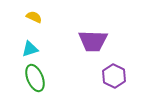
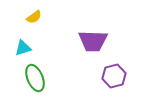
yellow semicircle: rotated 119 degrees clockwise
cyan triangle: moved 7 px left, 1 px up
purple hexagon: rotated 20 degrees clockwise
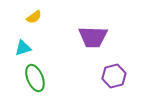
purple trapezoid: moved 4 px up
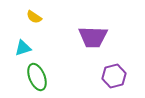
yellow semicircle: rotated 70 degrees clockwise
green ellipse: moved 2 px right, 1 px up
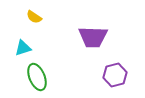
purple hexagon: moved 1 px right, 1 px up
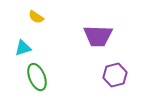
yellow semicircle: moved 2 px right
purple trapezoid: moved 5 px right, 1 px up
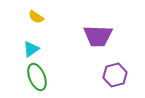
cyan triangle: moved 8 px right, 1 px down; rotated 18 degrees counterclockwise
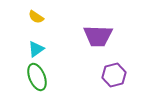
cyan triangle: moved 5 px right
purple hexagon: moved 1 px left
